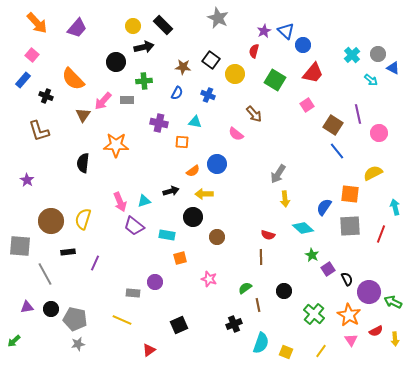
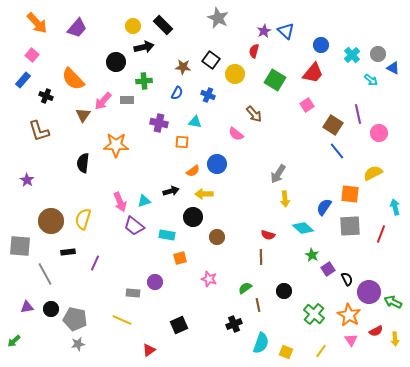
blue circle at (303, 45): moved 18 px right
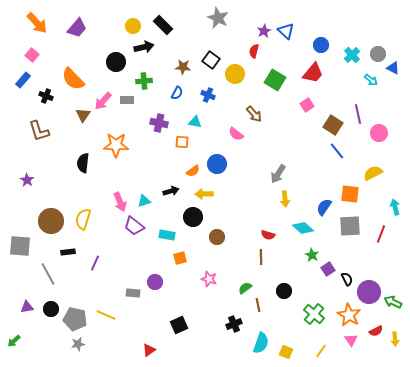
gray line at (45, 274): moved 3 px right
yellow line at (122, 320): moved 16 px left, 5 px up
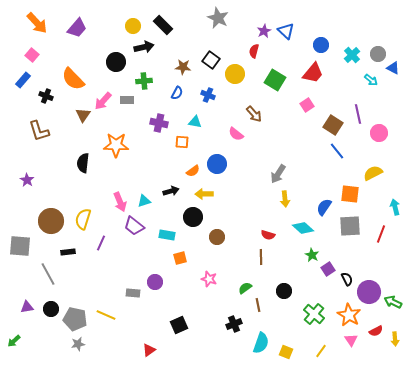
purple line at (95, 263): moved 6 px right, 20 px up
